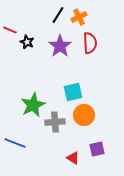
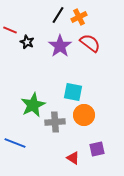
red semicircle: rotated 50 degrees counterclockwise
cyan square: rotated 24 degrees clockwise
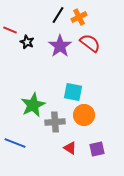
red triangle: moved 3 px left, 10 px up
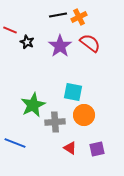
black line: rotated 48 degrees clockwise
